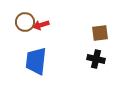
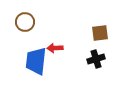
red arrow: moved 14 px right, 23 px down; rotated 14 degrees clockwise
black cross: rotated 30 degrees counterclockwise
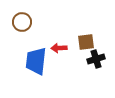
brown circle: moved 3 px left
brown square: moved 14 px left, 9 px down
red arrow: moved 4 px right
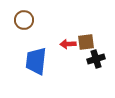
brown circle: moved 2 px right, 2 px up
red arrow: moved 9 px right, 4 px up
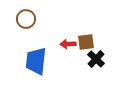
brown circle: moved 2 px right, 1 px up
black cross: rotated 30 degrees counterclockwise
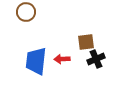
brown circle: moved 7 px up
red arrow: moved 6 px left, 15 px down
black cross: rotated 24 degrees clockwise
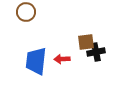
black cross: moved 7 px up; rotated 12 degrees clockwise
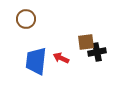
brown circle: moved 7 px down
black cross: moved 1 px right
red arrow: moved 1 px left, 1 px up; rotated 28 degrees clockwise
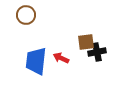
brown circle: moved 4 px up
